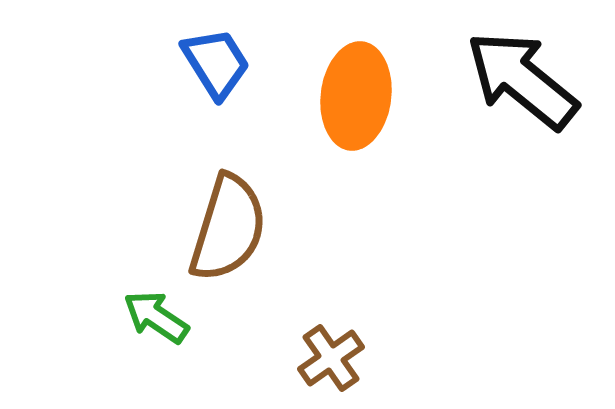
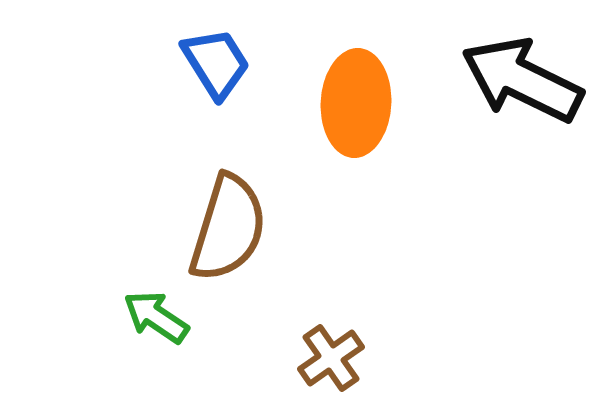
black arrow: rotated 13 degrees counterclockwise
orange ellipse: moved 7 px down; rotated 4 degrees counterclockwise
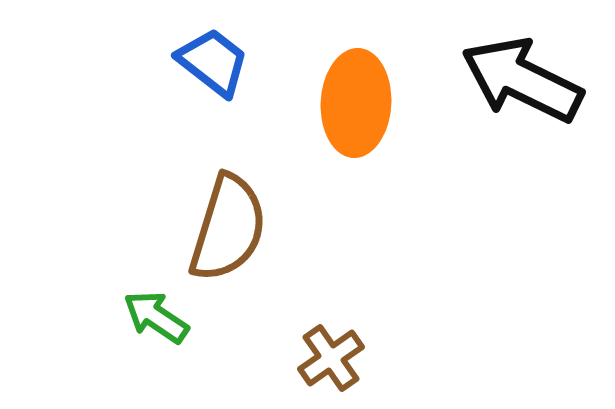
blue trapezoid: moved 3 px left, 1 px up; rotated 20 degrees counterclockwise
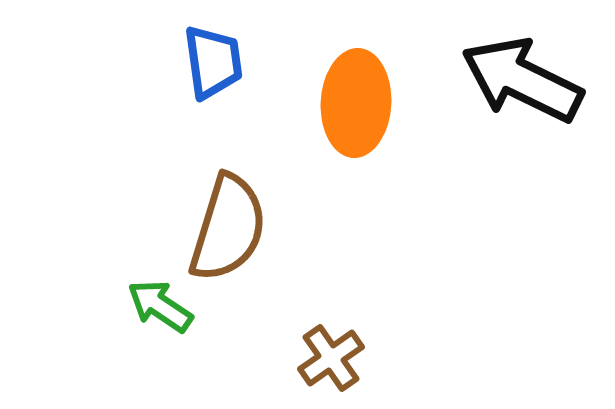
blue trapezoid: rotated 44 degrees clockwise
green arrow: moved 4 px right, 11 px up
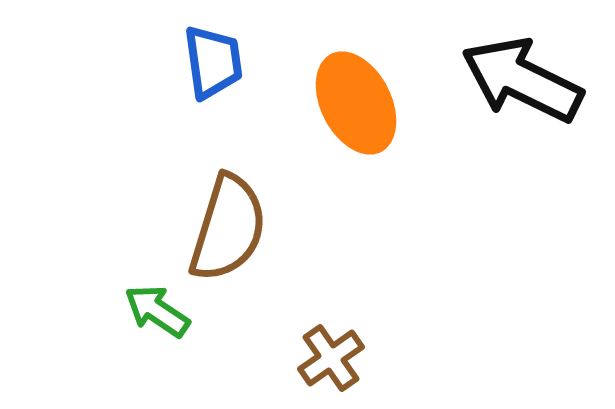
orange ellipse: rotated 30 degrees counterclockwise
green arrow: moved 3 px left, 5 px down
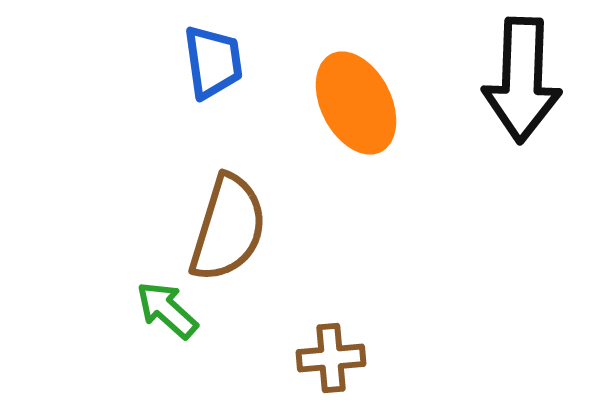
black arrow: rotated 114 degrees counterclockwise
green arrow: moved 10 px right, 1 px up; rotated 8 degrees clockwise
brown cross: rotated 30 degrees clockwise
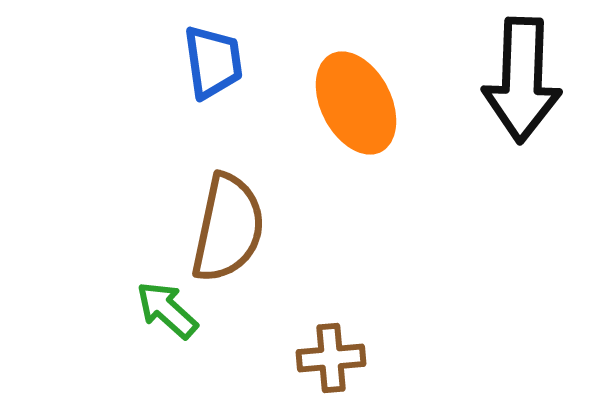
brown semicircle: rotated 5 degrees counterclockwise
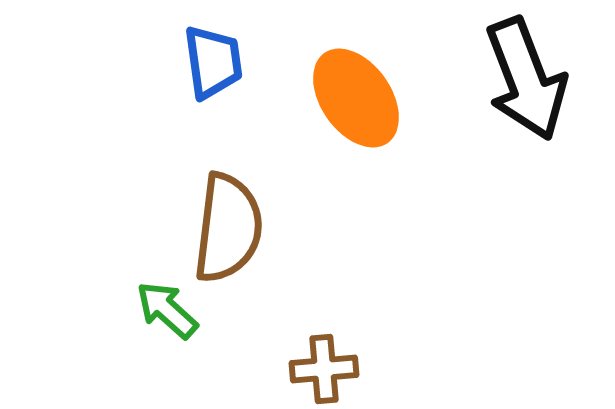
black arrow: moved 4 px right, 1 px up; rotated 23 degrees counterclockwise
orange ellipse: moved 5 px up; rotated 8 degrees counterclockwise
brown semicircle: rotated 5 degrees counterclockwise
brown cross: moved 7 px left, 11 px down
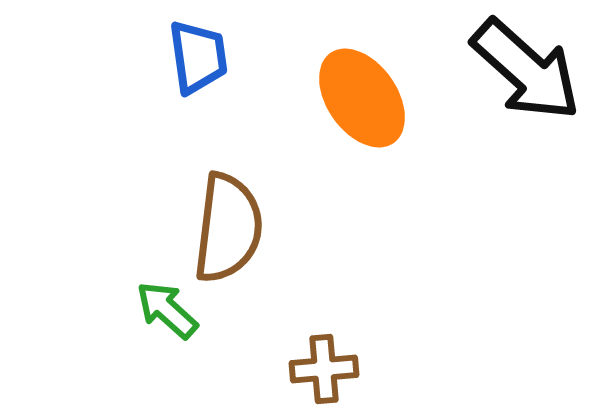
blue trapezoid: moved 15 px left, 5 px up
black arrow: moved 9 px up; rotated 27 degrees counterclockwise
orange ellipse: moved 6 px right
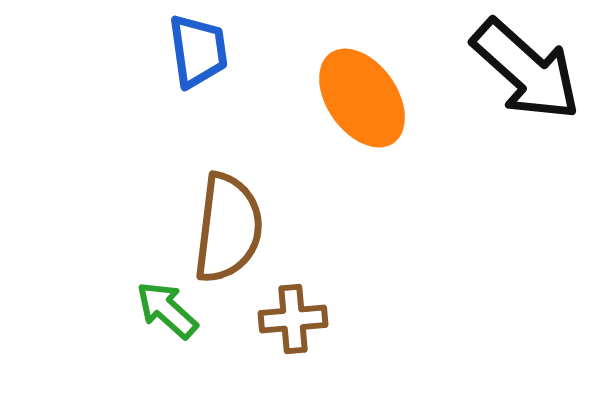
blue trapezoid: moved 6 px up
brown cross: moved 31 px left, 50 px up
